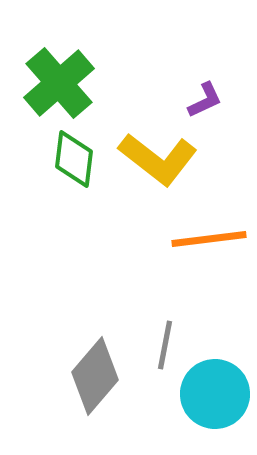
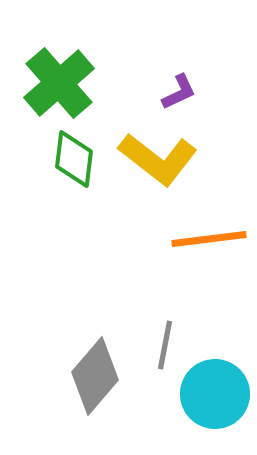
purple L-shape: moved 26 px left, 8 px up
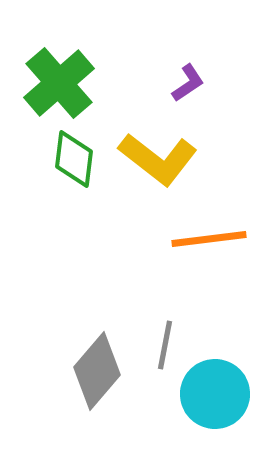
purple L-shape: moved 9 px right, 9 px up; rotated 9 degrees counterclockwise
gray diamond: moved 2 px right, 5 px up
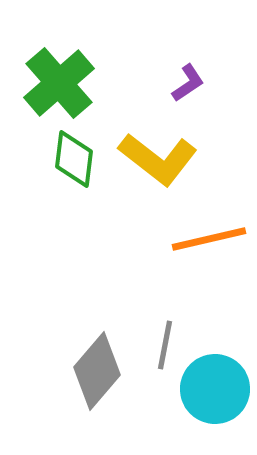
orange line: rotated 6 degrees counterclockwise
cyan circle: moved 5 px up
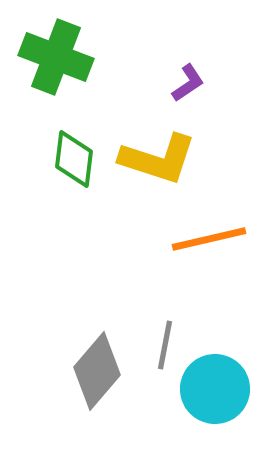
green cross: moved 3 px left, 26 px up; rotated 28 degrees counterclockwise
yellow L-shape: rotated 20 degrees counterclockwise
